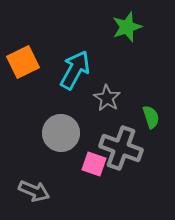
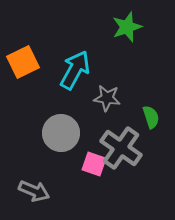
gray star: rotated 24 degrees counterclockwise
gray cross: rotated 15 degrees clockwise
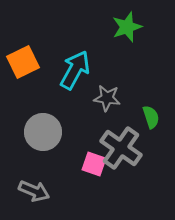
gray circle: moved 18 px left, 1 px up
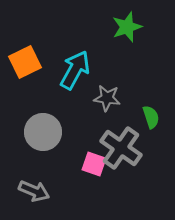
orange square: moved 2 px right
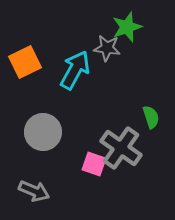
gray star: moved 50 px up
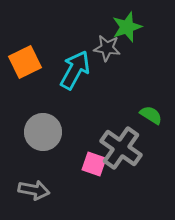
green semicircle: moved 2 px up; rotated 40 degrees counterclockwise
gray arrow: moved 1 px up; rotated 12 degrees counterclockwise
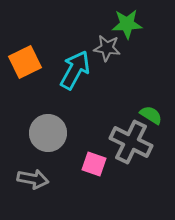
green star: moved 3 px up; rotated 16 degrees clockwise
gray circle: moved 5 px right, 1 px down
gray cross: moved 10 px right, 6 px up; rotated 9 degrees counterclockwise
gray arrow: moved 1 px left, 11 px up
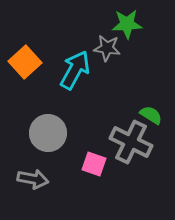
orange square: rotated 16 degrees counterclockwise
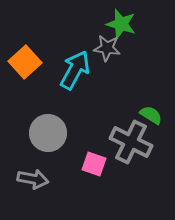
green star: moved 6 px left; rotated 20 degrees clockwise
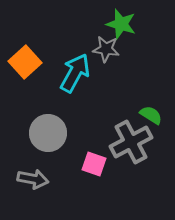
gray star: moved 1 px left, 1 px down
cyan arrow: moved 3 px down
gray cross: rotated 36 degrees clockwise
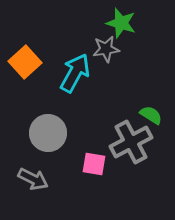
green star: moved 1 px up
gray star: rotated 16 degrees counterclockwise
pink square: rotated 10 degrees counterclockwise
gray arrow: rotated 16 degrees clockwise
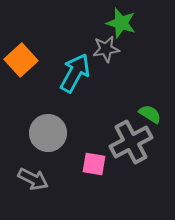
orange square: moved 4 px left, 2 px up
green semicircle: moved 1 px left, 1 px up
